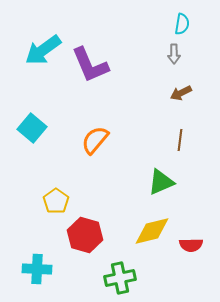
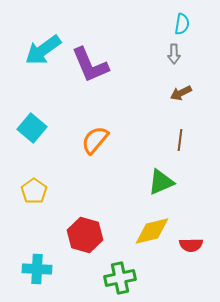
yellow pentagon: moved 22 px left, 10 px up
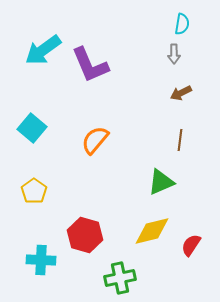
red semicircle: rotated 125 degrees clockwise
cyan cross: moved 4 px right, 9 px up
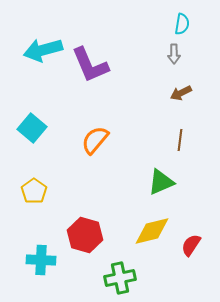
cyan arrow: rotated 21 degrees clockwise
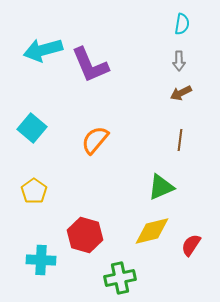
gray arrow: moved 5 px right, 7 px down
green triangle: moved 5 px down
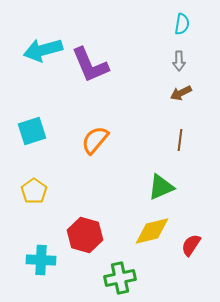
cyan square: moved 3 px down; rotated 32 degrees clockwise
